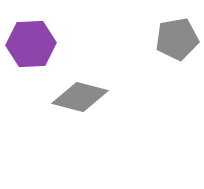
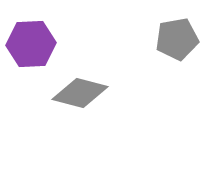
gray diamond: moved 4 px up
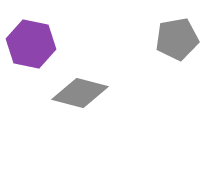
purple hexagon: rotated 15 degrees clockwise
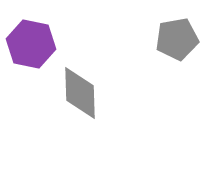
gray diamond: rotated 74 degrees clockwise
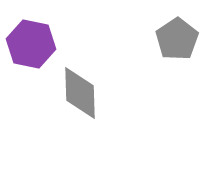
gray pentagon: rotated 24 degrees counterclockwise
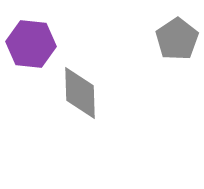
purple hexagon: rotated 6 degrees counterclockwise
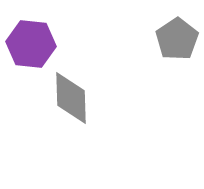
gray diamond: moved 9 px left, 5 px down
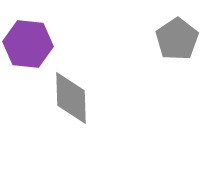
purple hexagon: moved 3 px left
